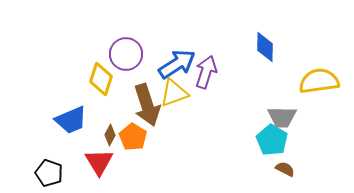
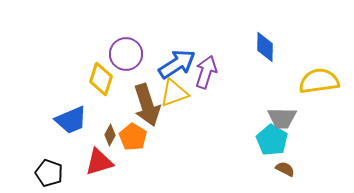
gray trapezoid: moved 1 px down
red triangle: rotated 44 degrees clockwise
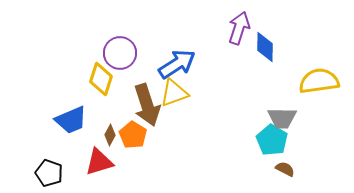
purple circle: moved 6 px left, 1 px up
purple arrow: moved 33 px right, 44 px up
orange pentagon: moved 2 px up
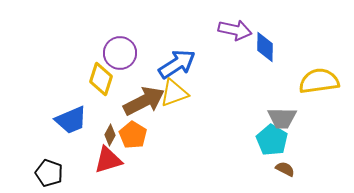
purple arrow: moved 4 px left, 2 px down; rotated 84 degrees clockwise
brown arrow: moved 3 px left, 4 px up; rotated 99 degrees counterclockwise
red triangle: moved 9 px right, 2 px up
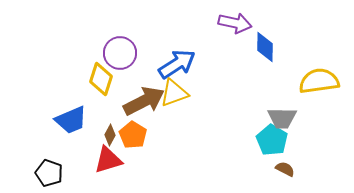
purple arrow: moved 7 px up
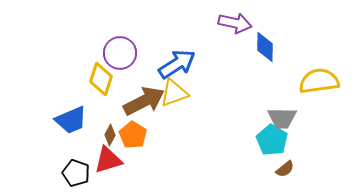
brown semicircle: rotated 114 degrees clockwise
black pentagon: moved 27 px right
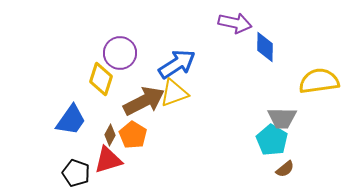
blue trapezoid: rotated 32 degrees counterclockwise
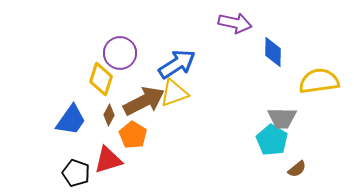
blue diamond: moved 8 px right, 5 px down
brown diamond: moved 1 px left, 20 px up
brown semicircle: moved 12 px right
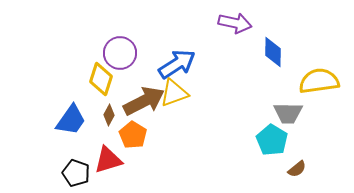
gray trapezoid: moved 6 px right, 5 px up
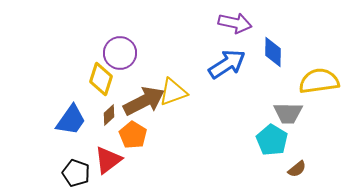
blue arrow: moved 50 px right
yellow triangle: moved 1 px left, 1 px up
brown diamond: rotated 20 degrees clockwise
red triangle: rotated 20 degrees counterclockwise
